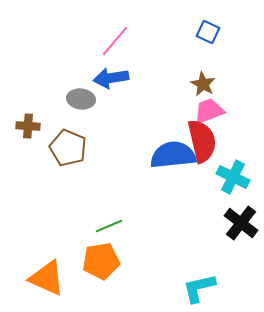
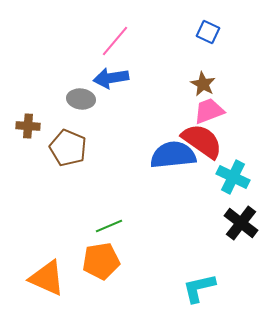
red semicircle: rotated 42 degrees counterclockwise
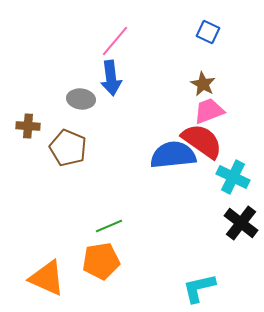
blue arrow: rotated 88 degrees counterclockwise
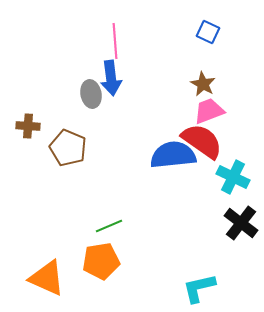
pink line: rotated 44 degrees counterclockwise
gray ellipse: moved 10 px right, 5 px up; rotated 72 degrees clockwise
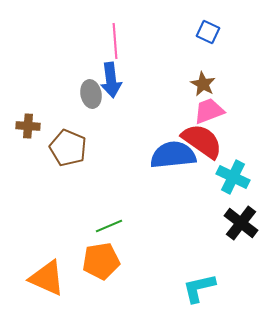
blue arrow: moved 2 px down
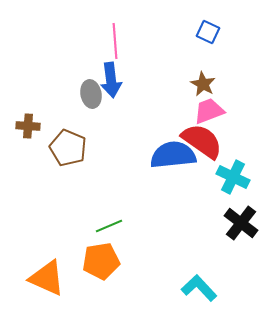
cyan L-shape: rotated 60 degrees clockwise
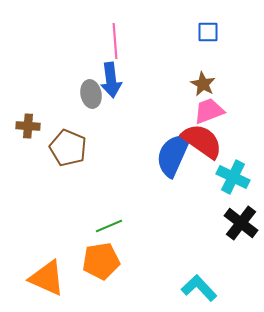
blue square: rotated 25 degrees counterclockwise
blue semicircle: rotated 60 degrees counterclockwise
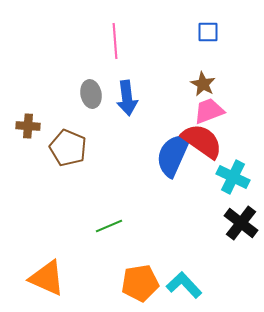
blue arrow: moved 16 px right, 18 px down
orange pentagon: moved 39 px right, 22 px down
cyan L-shape: moved 15 px left, 3 px up
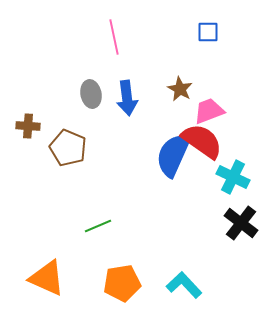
pink line: moved 1 px left, 4 px up; rotated 8 degrees counterclockwise
brown star: moved 23 px left, 5 px down
green line: moved 11 px left
orange pentagon: moved 18 px left
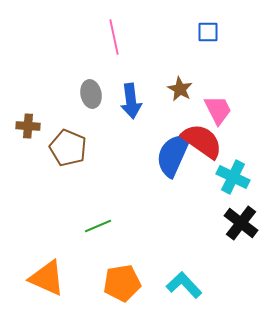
blue arrow: moved 4 px right, 3 px down
pink trapezoid: moved 9 px right, 1 px up; rotated 84 degrees clockwise
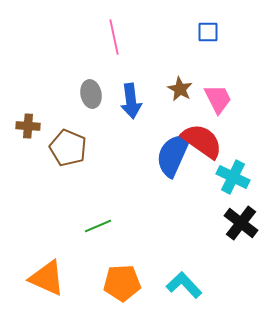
pink trapezoid: moved 11 px up
orange pentagon: rotated 6 degrees clockwise
